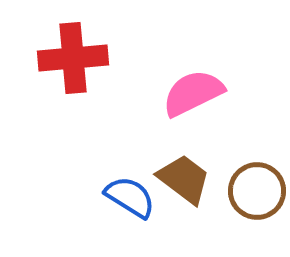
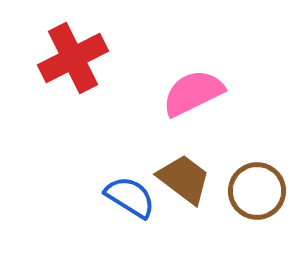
red cross: rotated 22 degrees counterclockwise
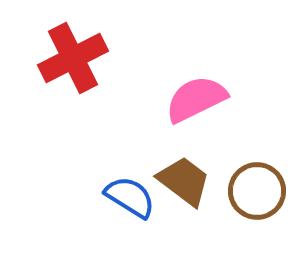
pink semicircle: moved 3 px right, 6 px down
brown trapezoid: moved 2 px down
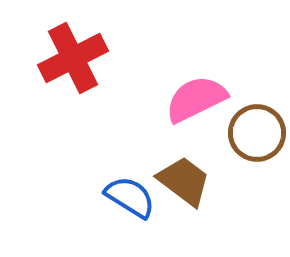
brown circle: moved 58 px up
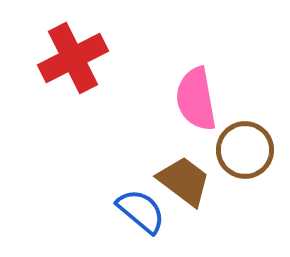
pink semicircle: rotated 74 degrees counterclockwise
brown circle: moved 12 px left, 17 px down
blue semicircle: moved 11 px right, 14 px down; rotated 8 degrees clockwise
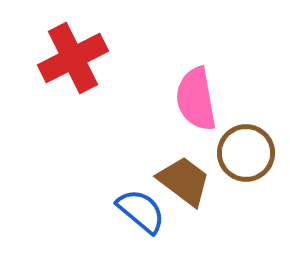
brown circle: moved 1 px right, 3 px down
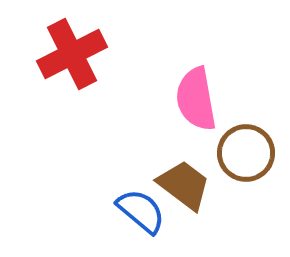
red cross: moved 1 px left, 4 px up
brown trapezoid: moved 4 px down
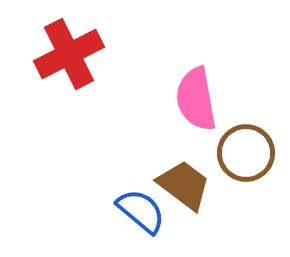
red cross: moved 3 px left
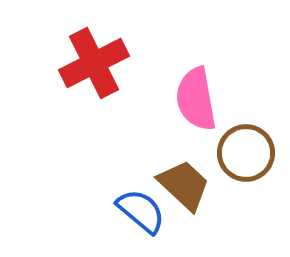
red cross: moved 25 px right, 9 px down
brown trapezoid: rotated 6 degrees clockwise
